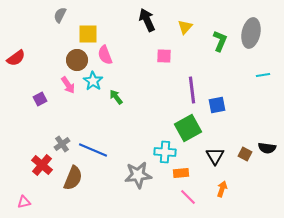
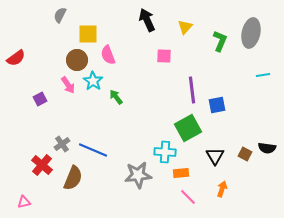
pink semicircle: moved 3 px right
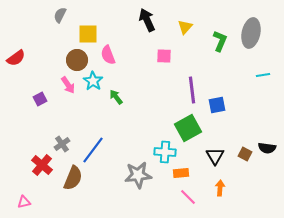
blue line: rotated 76 degrees counterclockwise
orange arrow: moved 2 px left, 1 px up; rotated 14 degrees counterclockwise
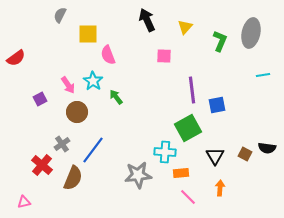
brown circle: moved 52 px down
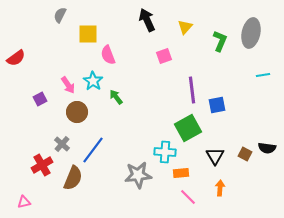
pink square: rotated 21 degrees counterclockwise
gray cross: rotated 14 degrees counterclockwise
red cross: rotated 20 degrees clockwise
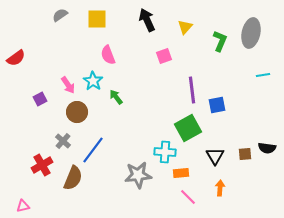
gray semicircle: rotated 28 degrees clockwise
yellow square: moved 9 px right, 15 px up
gray cross: moved 1 px right, 3 px up
brown square: rotated 32 degrees counterclockwise
pink triangle: moved 1 px left, 4 px down
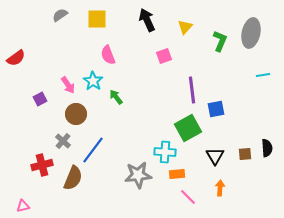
blue square: moved 1 px left, 4 px down
brown circle: moved 1 px left, 2 px down
black semicircle: rotated 102 degrees counterclockwise
red cross: rotated 15 degrees clockwise
orange rectangle: moved 4 px left, 1 px down
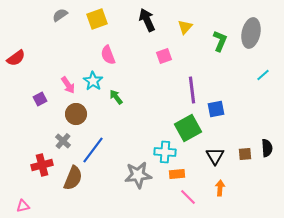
yellow square: rotated 20 degrees counterclockwise
cyan line: rotated 32 degrees counterclockwise
